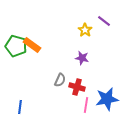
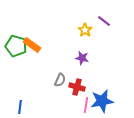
blue star: moved 5 px left, 2 px down
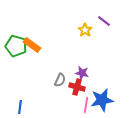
purple star: moved 15 px down
blue star: moved 1 px up
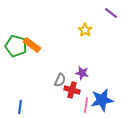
purple line: moved 7 px right, 8 px up
red cross: moved 5 px left, 3 px down
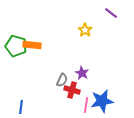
orange rectangle: rotated 30 degrees counterclockwise
purple star: rotated 16 degrees clockwise
gray semicircle: moved 2 px right
blue star: moved 1 px down
blue line: moved 1 px right
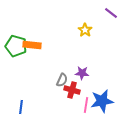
purple star: rotated 24 degrees counterclockwise
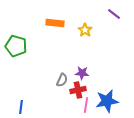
purple line: moved 3 px right, 1 px down
orange rectangle: moved 23 px right, 22 px up
red cross: moved 6 px right; rotated 28 degrees counterclockwise
blue star: moved 5 px right
